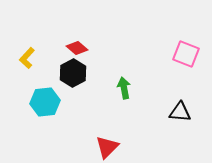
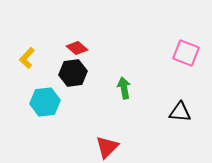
pink square: moved 1 px up
black hexagon: rotated 20 degrees clockwise
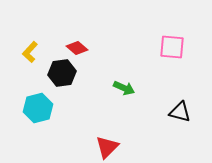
pink square: moved 14 px left, 6 px up; rotated 16 degrees counterclockwise
yellow L-shape: moved 3 px right, 6 px up
black hexagon: moved 11 px left
green arrow: rotated 125 degrees clockwise
cyan hexagon: moved 7 px left, 6 px down; rotated 8 degrees counterclockwise
black triangle: rotated 10 degrees clockwise
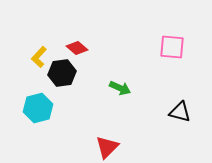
yellow L-shape: moved 9 px right, 5 px down
green arrow: moved 4 px left
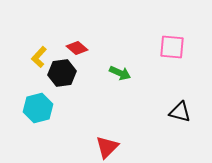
green arrow: moved 15 px up
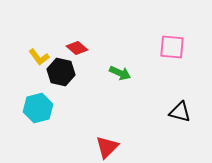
yellow L-shape: rotated 80 degrees counterclockwise
black hexagon: moved 1 px left, 1 px up; rotated 20 degrees clockwise
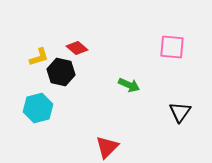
yellow L-shape: rotated 70 degrees counterclockwise
green arrow: moved 9 px right, 12 px down
black triangle: rotated 50 degrees clockwise
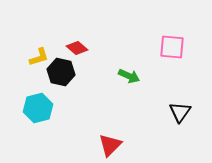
green arrow: moved 9 px up
red triangle: moved 3 px right, 2 px up
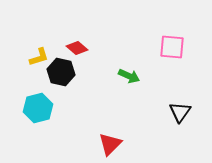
red triangle: moved 1 px up
